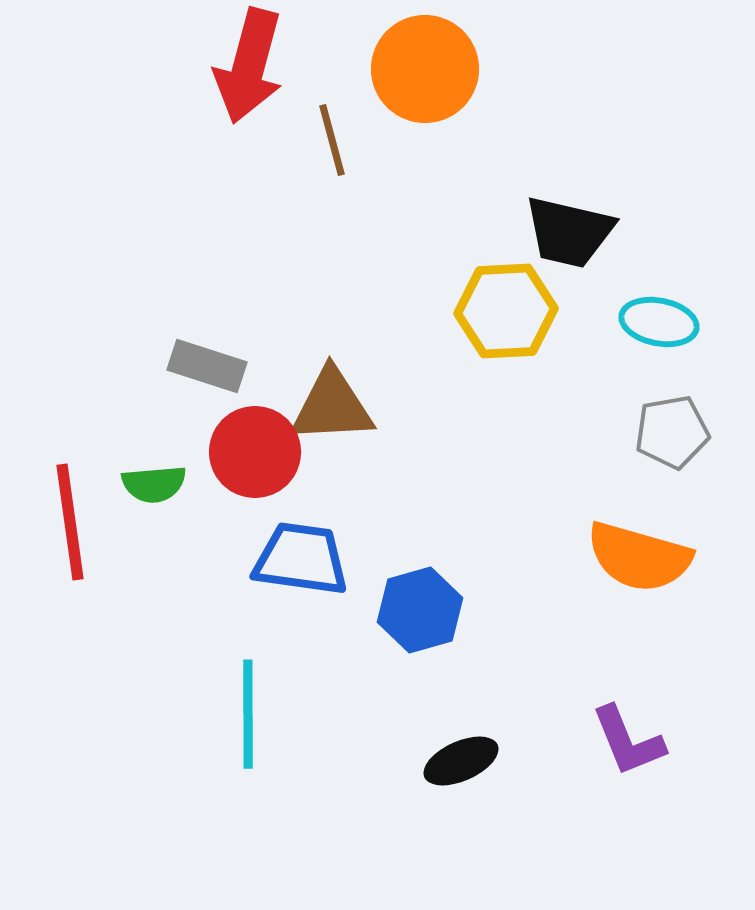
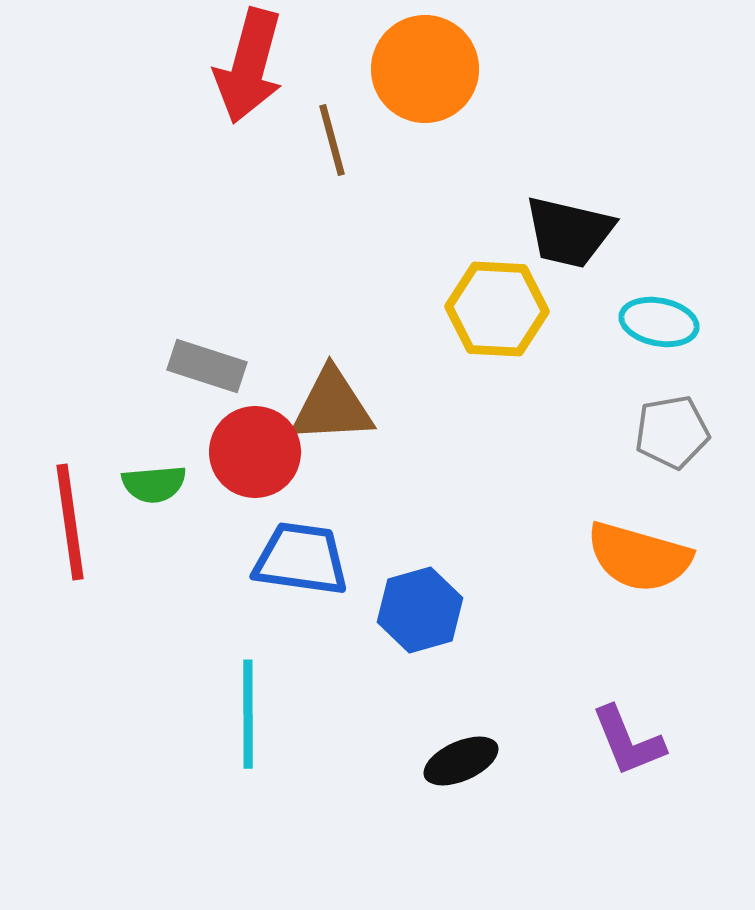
yellow hexagon: moved 9 px left, 2 px up; rotated 6 degrees clockwise
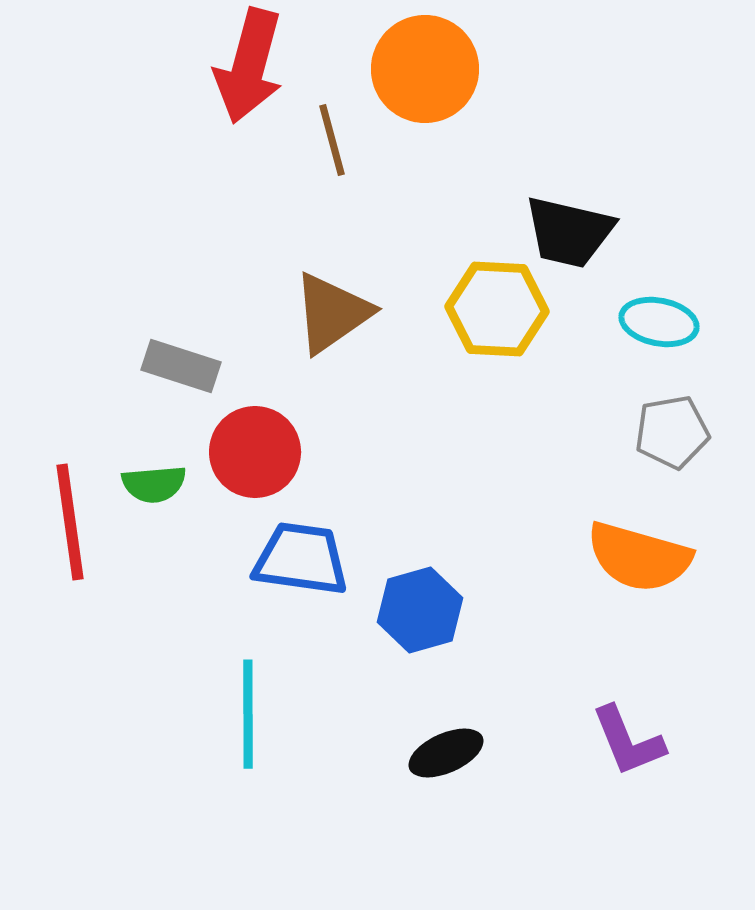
gray rectangle: moved 26 px left
brown triangle: moved 93 px up; rotated 32 degrees counterclockwise
black ellipse: moved 15 px left, 8 px up
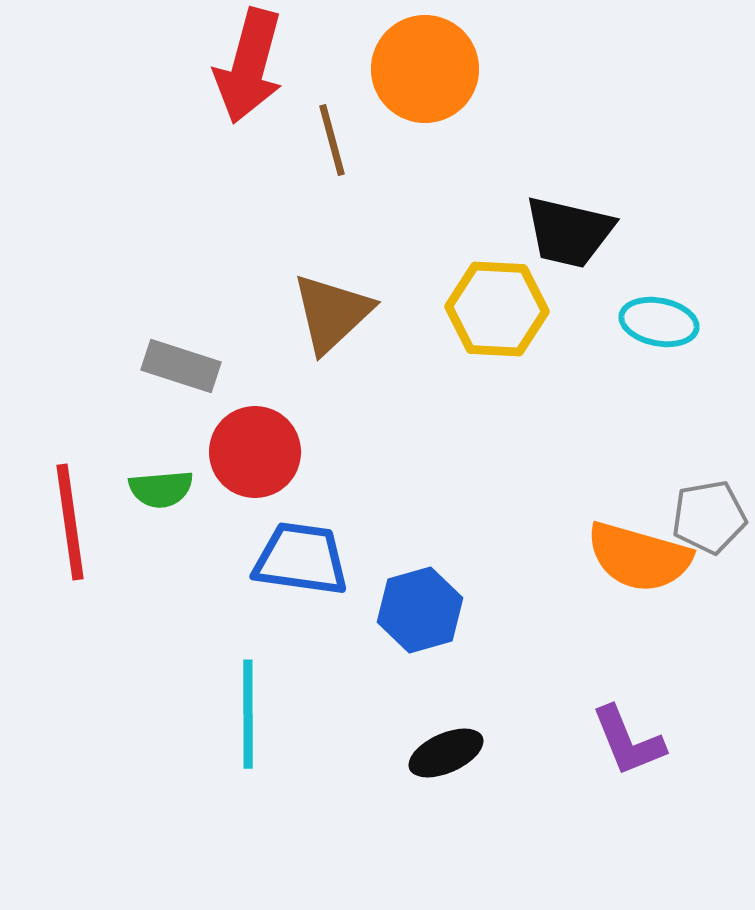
brown triangle: rotated 8 degrees counterclockwise
gray pentagon: moved 37 px right, 85 px down
green semicircle: moved 7 px right, 5 px down
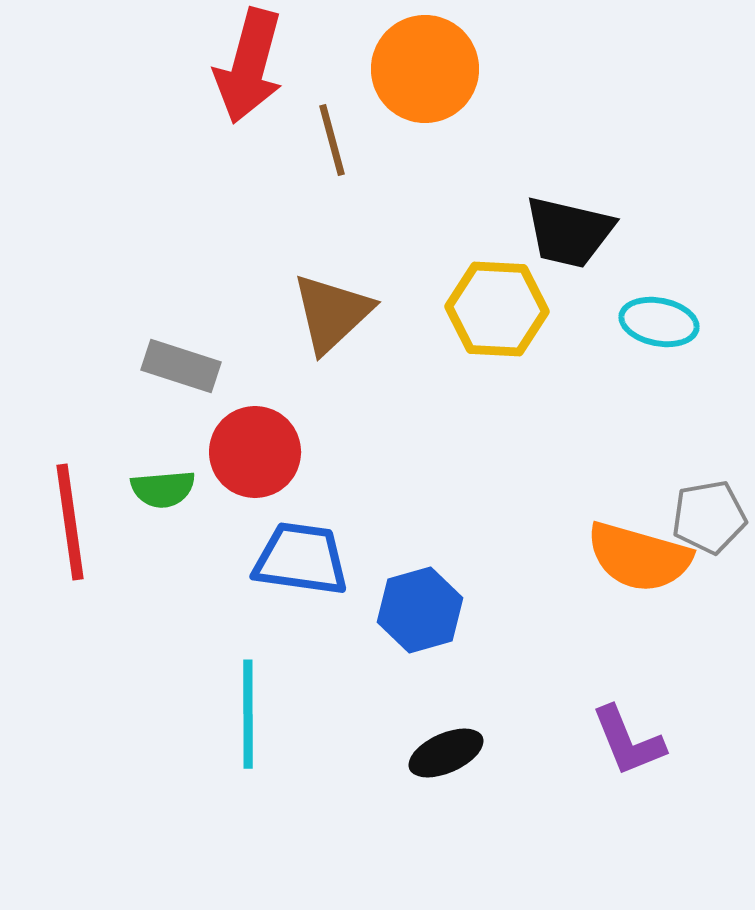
green semicircle: moved 2 px right
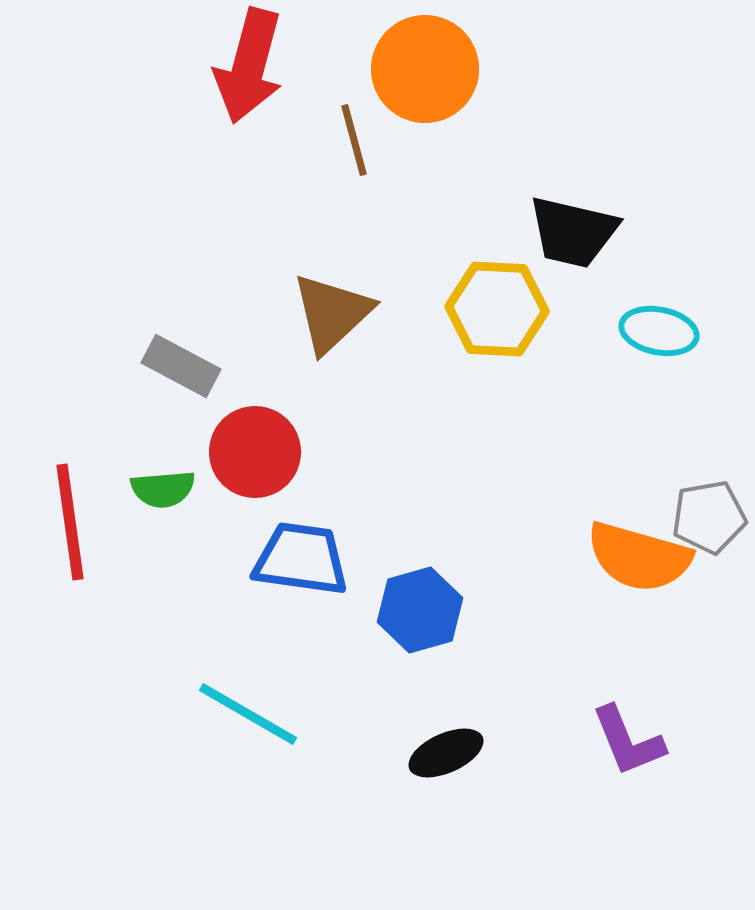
brown line: moved 22 px right
black trapezoid: moved 4 px right
cyan ellipse: moved 9 px down
gray rectangle: rotated 10 degrees clockwise
cyan line: rotated 60 degrees counterclockwise
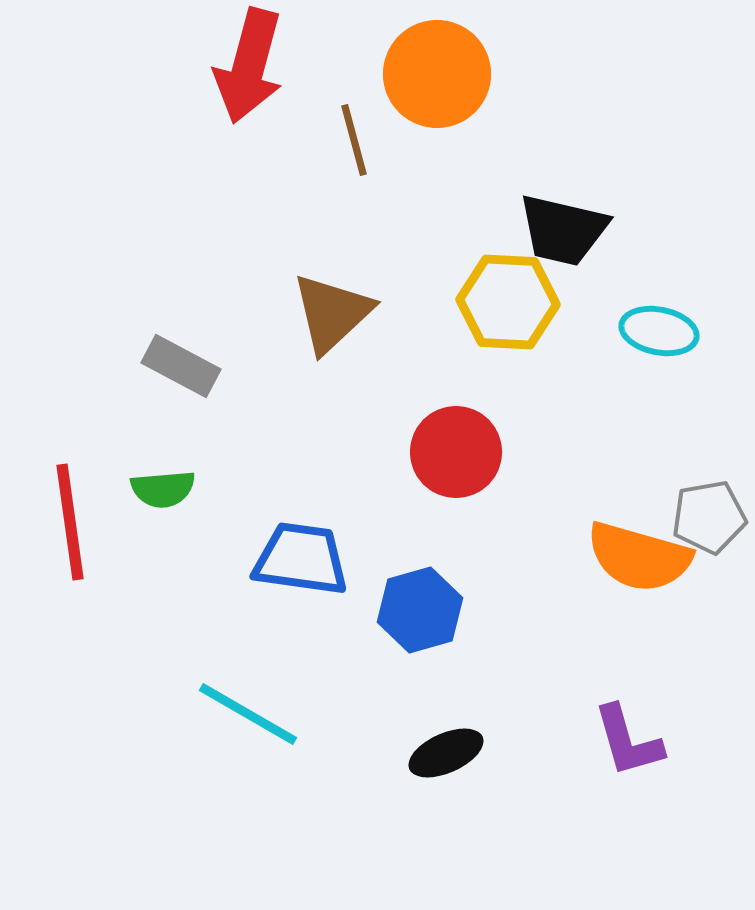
orange circle: moved 12 px right, 5 px down
black trapezoid: moved 10 px left, 2 px up
yellow hexagon: moved 11 px right, 7 px up
red circle: moved 201 px right
purple L-shape: rotated 6 degrees clockwise
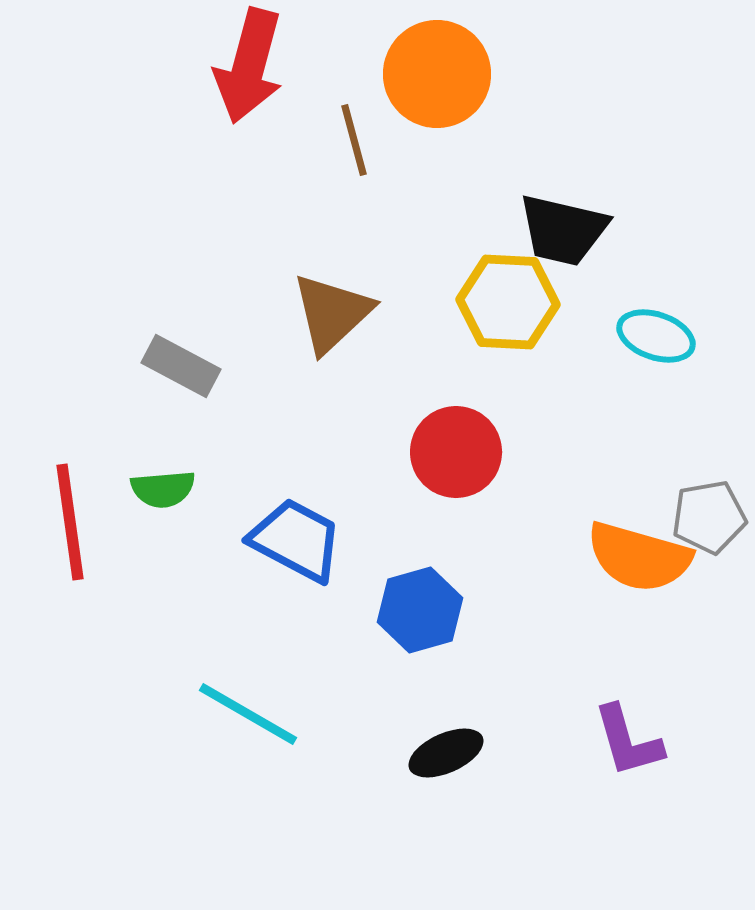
cyan ellipse: moved 3 px left, 5 px down; rotated 8 degrees clockwise
blue trapezoid: moved 5 px left, 19 px up; rotated 20 degrees clockwise
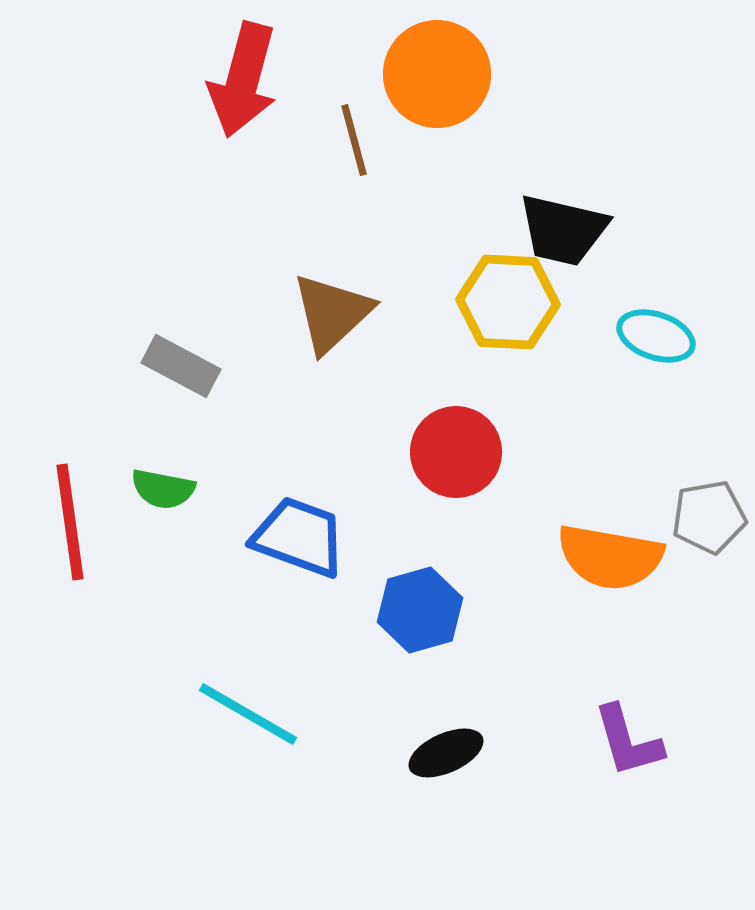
red arrow: moved 6 px left, 14 px down
green semicircle: rotated 16 degrees clockwise
blue trapezoid: moved 3 px right, 3 px up; rotated 8 degrees counterclockwise
orange semicircle: moved 29 px left; rotated 6 degrees counterclockwise
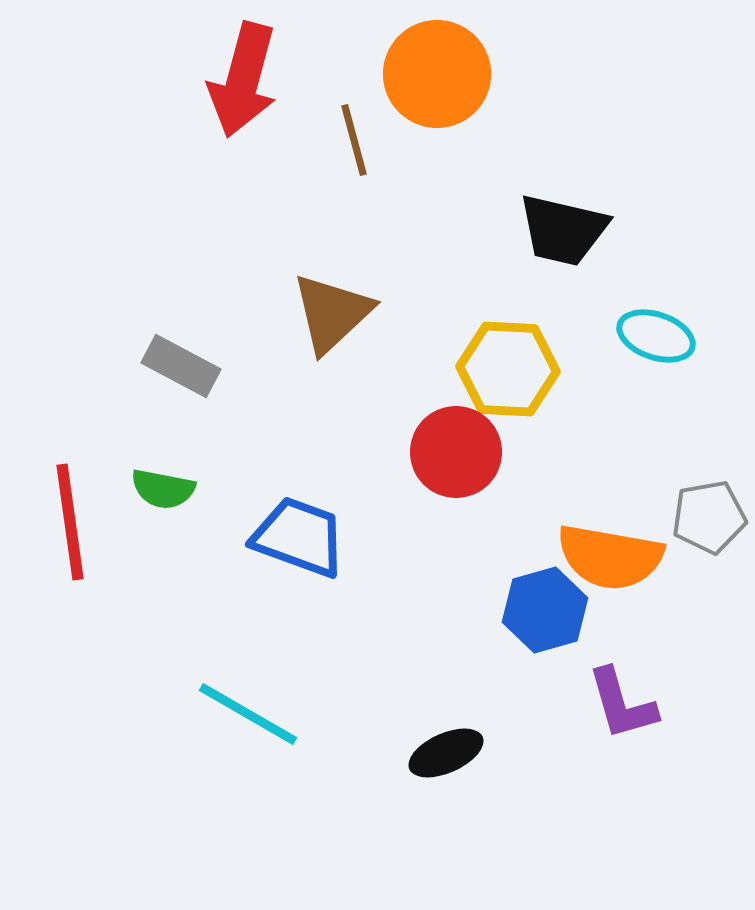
yellow hexagon: moved 67 px down
blue hexagon: moved 125 px right
purple L-shape: moved 6 px left, 37 px up
